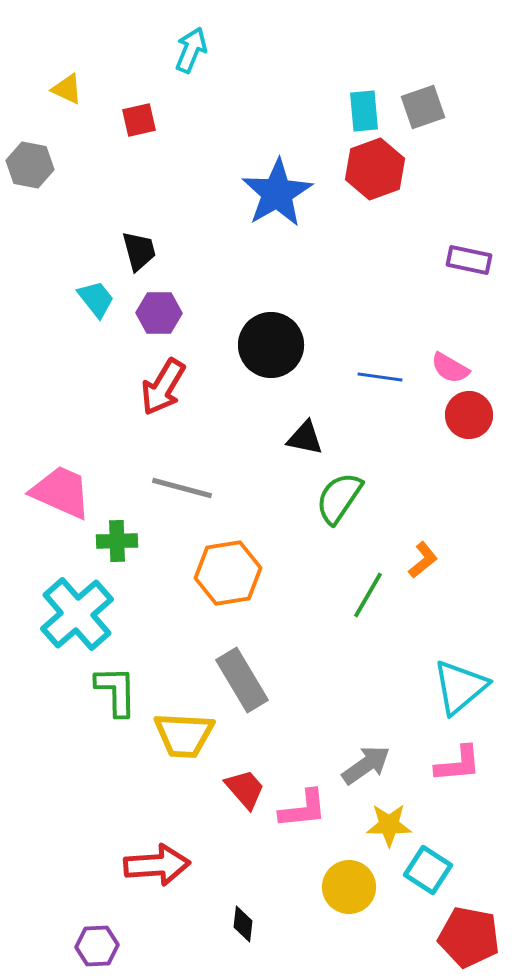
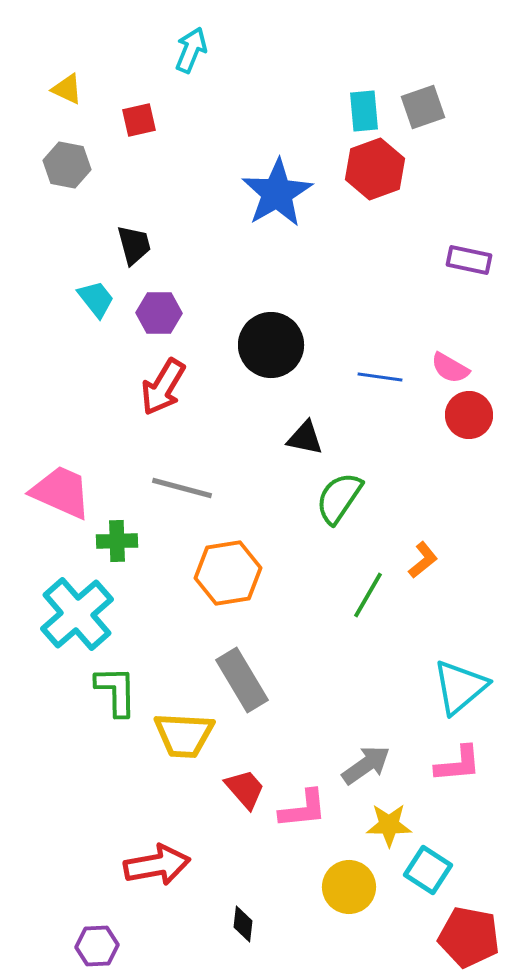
gray hexagon at (30, 165): moved 37 px right
black trapezoid at (139, 251): moved 5 px left, 6 px up
red arrow at (157, 865): rotated 6 degrees counterclockwise
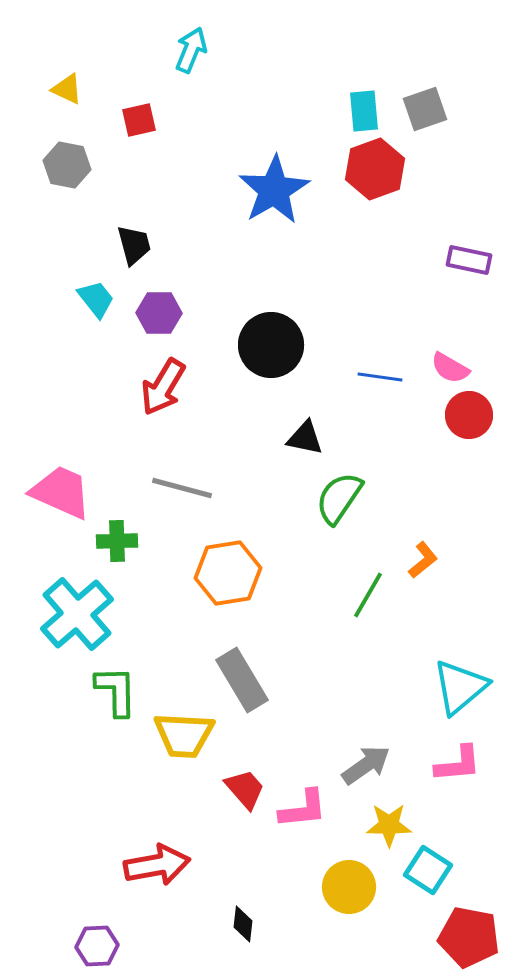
gray square at (423, 107): moved 2 px right, 2 px down
blue star at (277, 193): moved 3 px left, 3 px up
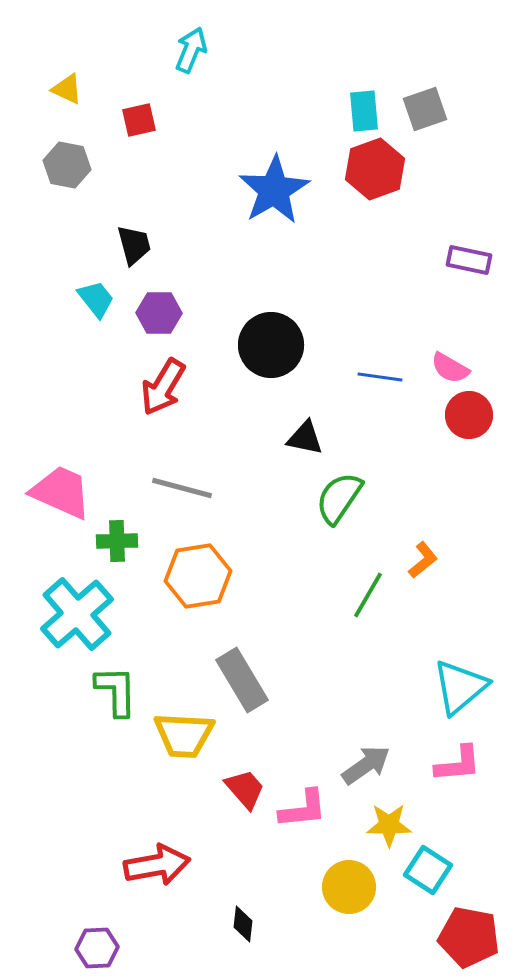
orange hexagon at (228, 573): moved 30 px left, 3 px down
purple hexagon at (97, 946): moved 2 px down
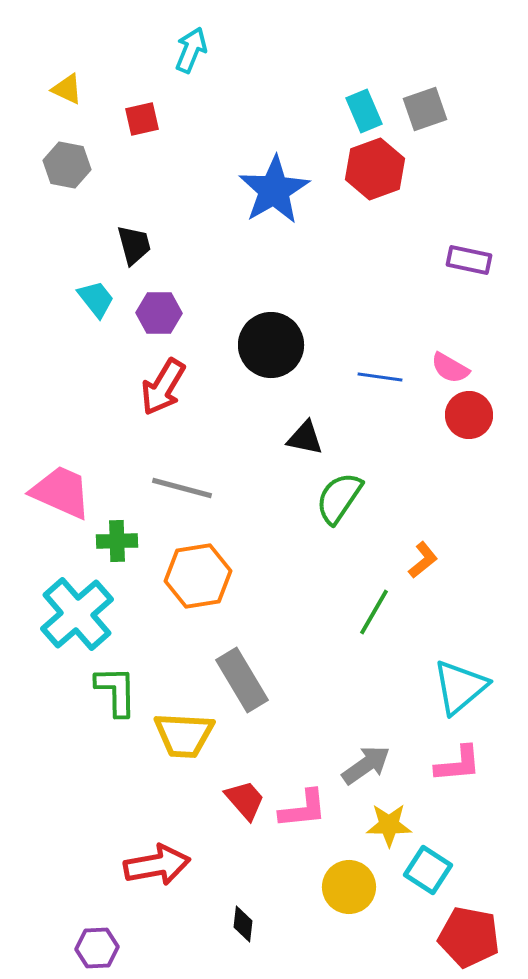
cyan rectangle at (364, 111): rotated 18 degrees counterclockwise
red square at (139, 120): moved 3 px right, 1 px up
green line at (368, 595): moved 6 px right, 17 px down
red trapezoid at (245, 789): moved 11 px down
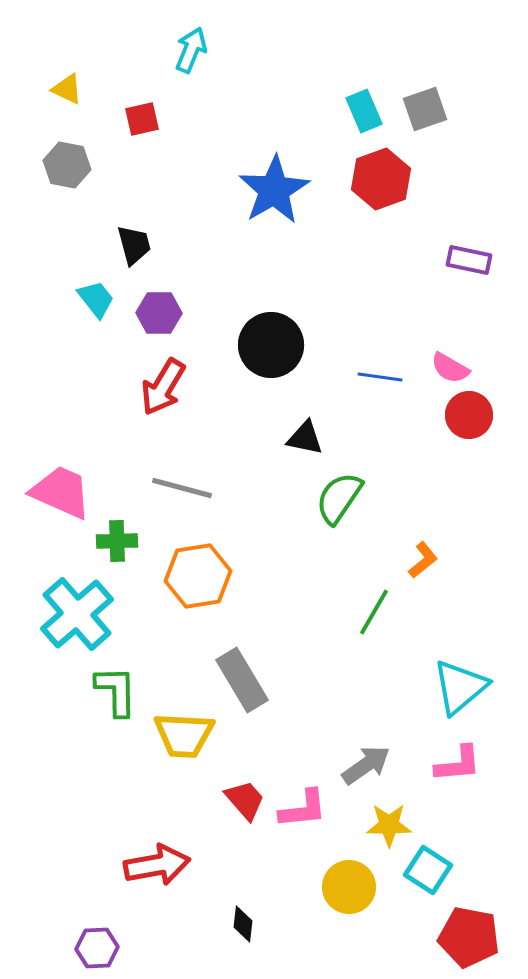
red hexagon at (375, 169): moved 6 px right, 10 px down
